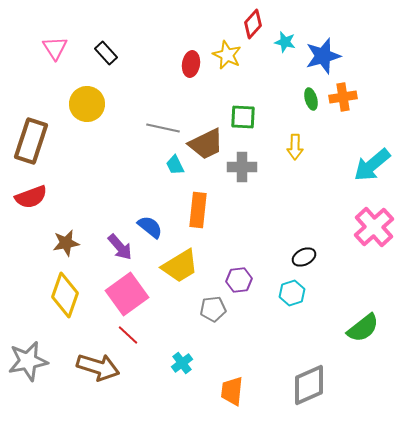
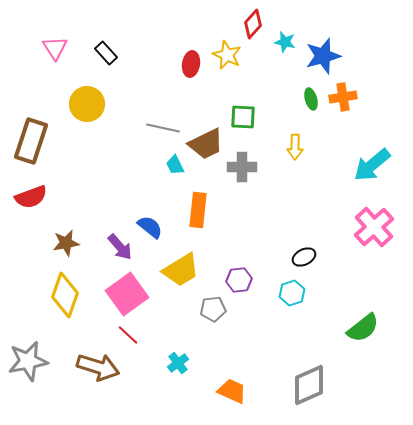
yellow trapezoid: moved 1 px right, 4 px down
cyan cross: moved 4 px left
orange trapezoid: rotated 108 degrees clockwise
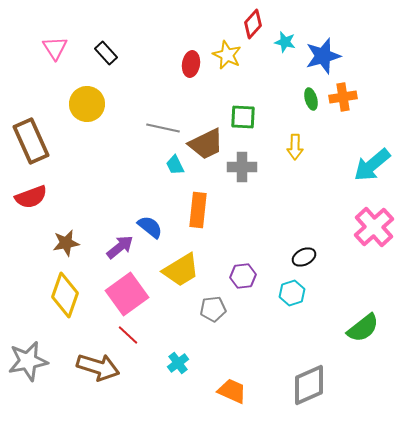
brown rectangle: rotated 42 degrees counterclockwise
purple arrow: rotated 88 degrees counterclockwise
purple hexagon: moved 4 px right, 4 px up
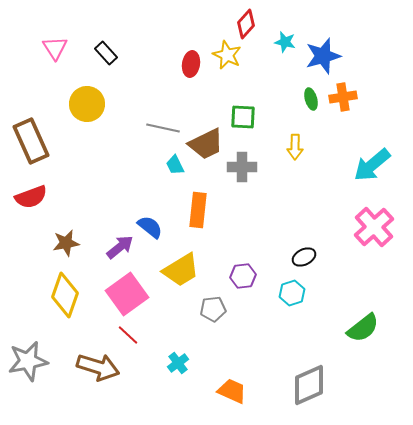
red diamond: moved 7 px left
